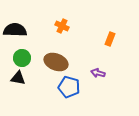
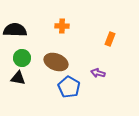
orange cross: rotated 24 degrees counterclockwise
blue pentagon: rotated 15 degrees clockwise
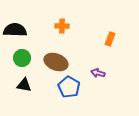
black triangle: moved 6 px right, 7 px down
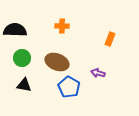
brown ellipse: moved 1 px right
